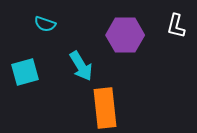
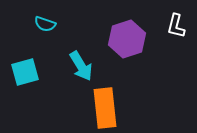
purple hexagon: moved 2 px right, 4 px down; rotated 18 degrees counterclockwise
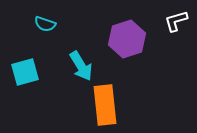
white L-shape: moved 5 px up; rotated 60 degrees clockwise
orange rectangle: moved 3 px up
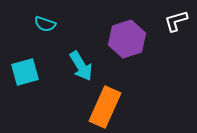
orange rectangle: moved 2 px down; rotated 30 degrees clockwise
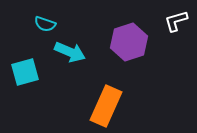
purple hexagon: moved 2 px right, 3 px down
cyan arrow: moved 11 px left, 14 px up; rotated 36 degrees counterclockwise
orange rectangle: moved 1 px right, 1 px up
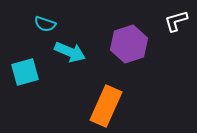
purple hexagon: moved 2 px down
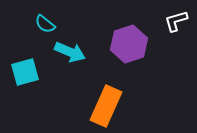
cyan semicircle: rotated 20 degrees clockwise
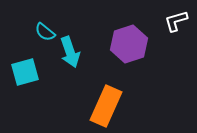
cyan semicircle: moved 8 px down
cyan arrow: rotated 48 degrees clockwise
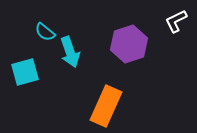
white L-shape: rotated 10 degrees counterclockwise
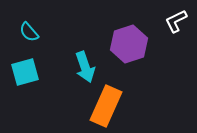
cyan semicircle: moved 16 px left; rotated 10 degrees clockwise
cyan arrow: moved 15 px right, 15 px down
